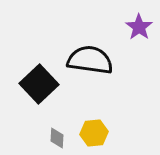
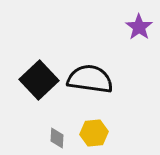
black semicircle: moved 19 px down
black square: moved 4 px up
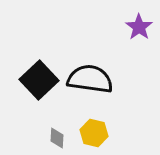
yellow hexagon: rotated 20 degrees clockwise
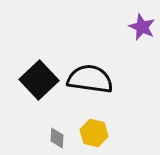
purple star: moved 3 px right; rotated 12 degrees counterclockwise
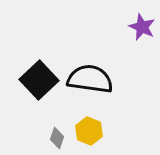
yellow hexagon: moved 5 px left, 2 px up; rotated 8 degrees clockwise
gray diamond: rotated 15 degrees clockwise
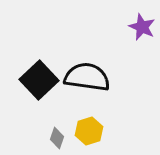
black semicircle: moved 3 px left, 2 px up
yellow hexagon: rotated 20 degrees clockwise
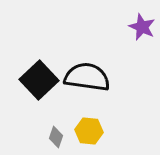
yellow hexagon: rotated 24 degrees clockwise
gray diamond: moved 1 px left, 1 px up
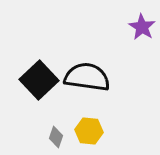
purple star: rotated 8 degrees clockwise
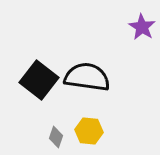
black square: rotated 9 degrees counterclockwise
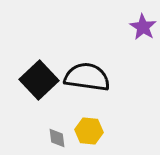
purple star: moved 1 px right
black square: rotated 9 degrees clockwise
gray diamond: moved 1 px right, 1 px down; rotated 25 degrees counterclockwise
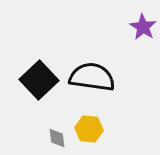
black semicircle: moved 5 px right
yellow hexagon: moved 2 px up
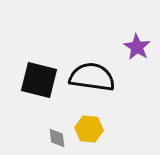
purple star: moved 6 px left, 20 px down
black square: rotated 33 degrees counterclockwise
